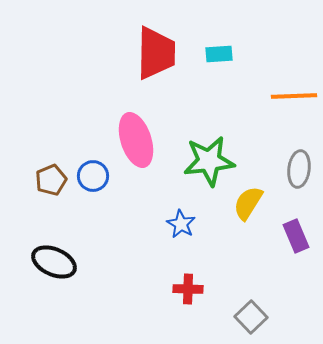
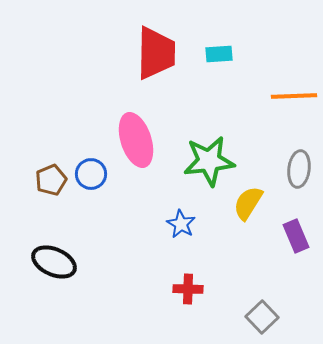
blue circle: moved 2 px left, 2 px up
gray square: moved 11 px right
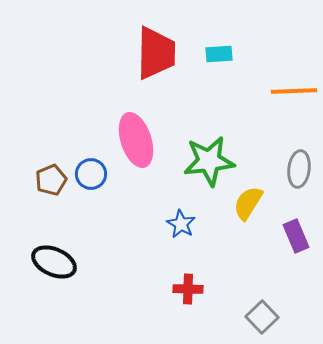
orange line: moved 5 px up
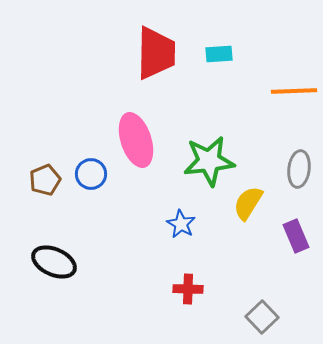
brown pentagon: moved 6 px left
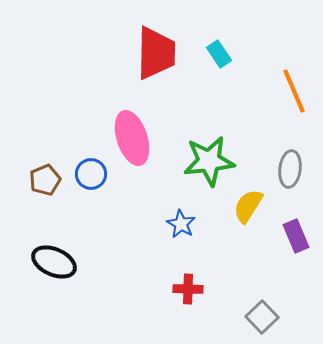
cyan rectangle: rotated 60 degrees clockwise
orange line: rotated 69 degrees clockwise
pink ellipse: moved 4 px left, 2 px up
gray ellipse: moved 9 px left
yellow semicircle: moved 3 px down
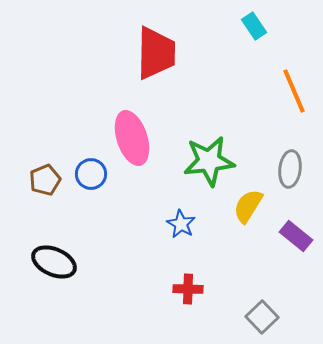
cyan rectangle: moved 35 px right, 28 px up
purple rectangle: rotated 28 degrees counterclockwise
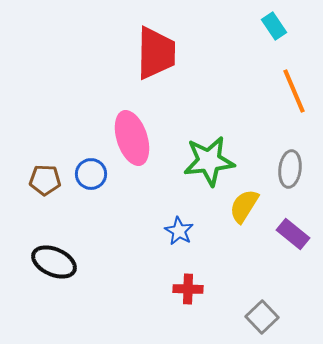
cyan rectangle: moved 20 px right
brown pentagon: rotated 24 degrees clockwise
yellow semicircle: moved 4 px left
blue star: moved 2 px left, 7 px down
purple rectangle: moved 3 px left, 2 px up
